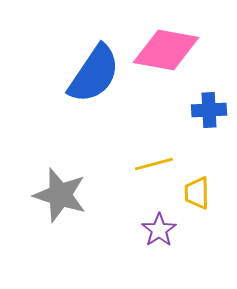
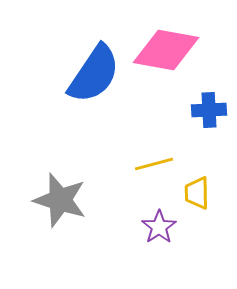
gray star: moved 5 px down
purple star: moved 3 px up
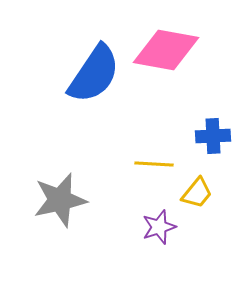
blue cross: moved 4 px right, 26 px down
yellow line: rotated 18 degrees clockwise
yellow trapezoid: rotated 140 degrees counterclockwise
gray star: rotated 30 degrees counterclockwise
purple star: rotated 16 degrees clockwise
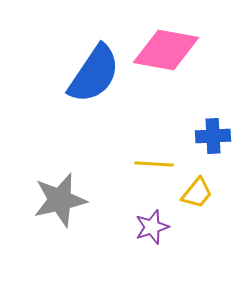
purple star: moved 7 px left
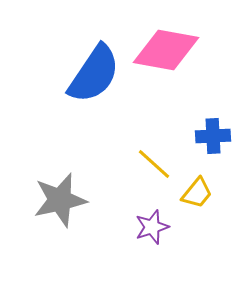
yellow line: rotated 39 degrees clockwise
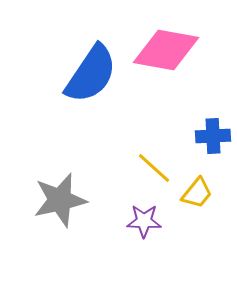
blue semicircle: moved 3 px left
yellow line: moved 4 px down
purple star: moved 8 px left, 6 px up; rotated 20 degrees clockwise
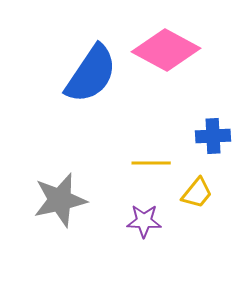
pink diamond: rotated 18 degrees clockwise
yellow line: moved 3 px left, 5 px up; rotated 42 degrees counterclockwise
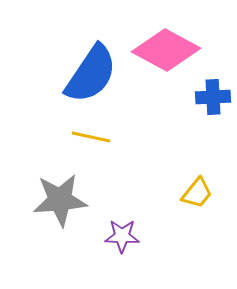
blue cross: moved 39 px up
yellow line: moved 60 px left, 26 px up; rotated 12 degrees clockwise
gray star: rotated 8 degrees clockwise
purple star: moved 22 px left, 15 px down
